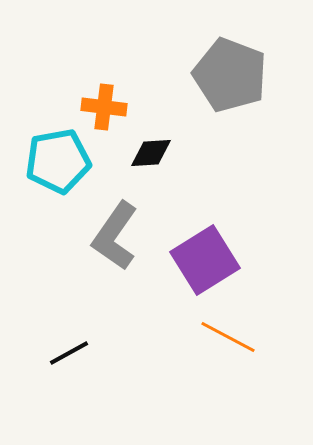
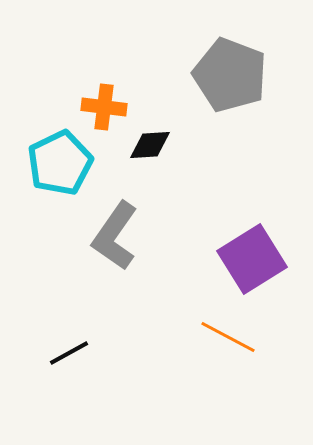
black diamond: moved 1 px left, 8 px up
cyan pentagon: moved 2 px right, 2 px down; rotated 16 degrees counterclockwise
purple square: moved 47 px right, 1 px up
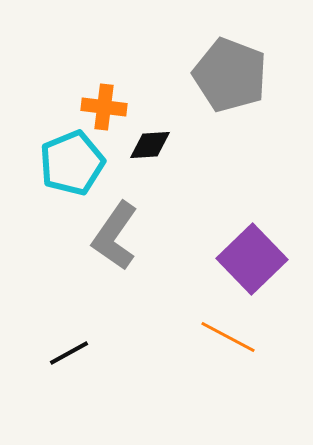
cyan pentagon: moved 12 px right; rotated 4 degrees clockwise
purple square: rotated 12 degrees counterclockwise
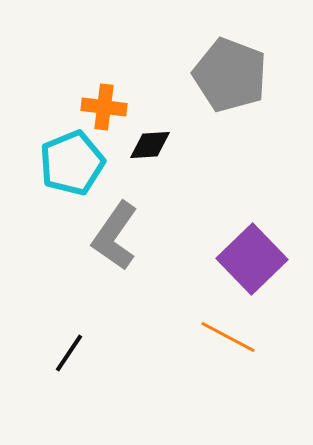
black line: rotated 27 degrees counterclockwise
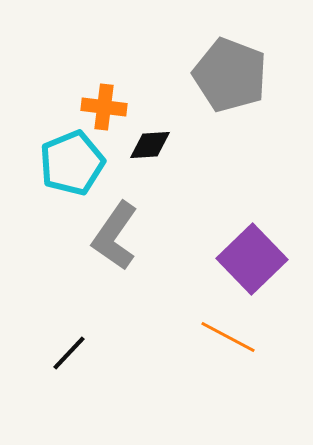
black line: rotated 9 degrees clockwise
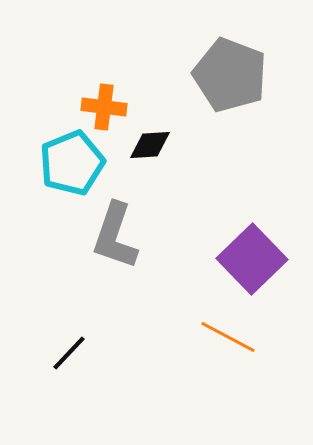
gray L-shape: rotated 16 degrees counterclockwise
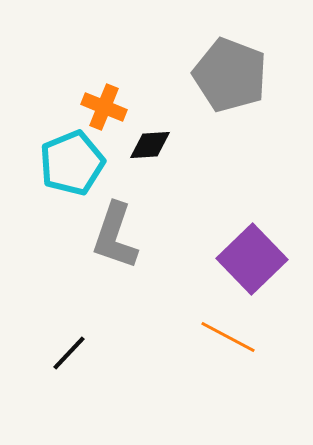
orange cross: rotated 15 degrees clockwise
